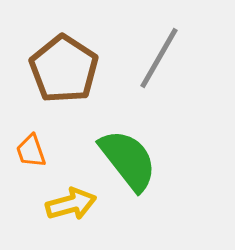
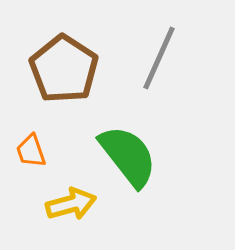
gray line: rotated 6 degrees counterclockwise
green semicircle: moved 4 px up
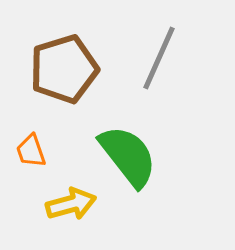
brown pentagon: rotated 22 degrees clockwise
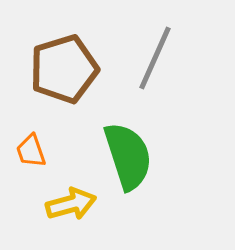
gray line: moved 4 px left
green semicircle: rotated 20 degrees clockwise
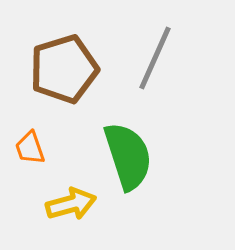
orange trapezoid: moved 1 px left, 3 px up
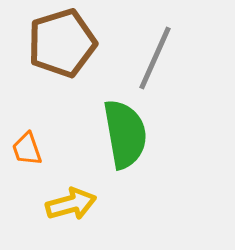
brown pentagon: moved 2 px left, 26 px up
orange trapezoid: moved 3 px left, 1 px down
green semicircle: moved 3 px left, 22 px up; rotated 8 degrees clockwise
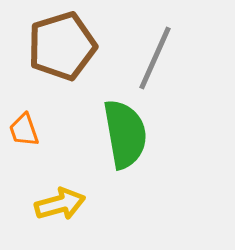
brown pentagon: moved 3 px down
orange trapezoid: moved 3 px left, 19 px up
yellow arrow: moved 11 px left
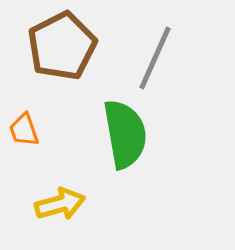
brown pentagon: rotated 10 degrees counterclockwise
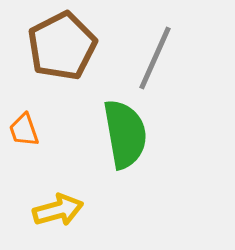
yellow arrow: moved 2 px left, 6 px down
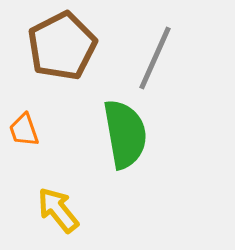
yellow arrow: rotated 114 degrees counterclockwise
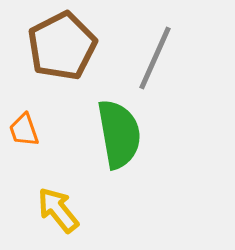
green semicircle: moved 6 px left
